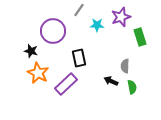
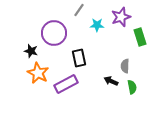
purple circle: moved 1 px right, 2 px down
purple rectangle: rotated 15 degrees clockwise
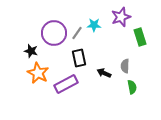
gray line: moved 2 px left, 23 px down
cyan star: moved 3 px left
black arrow: moved 7 px left, 8 px up
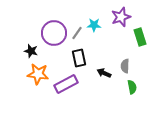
orange star: moved 1 px down; rotated 20 degrees counterclockwise
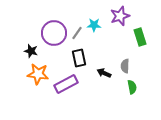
purple star: moved 1 px left, 1 px up
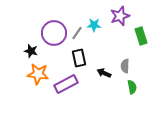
green rectangle: moved 1 px right, 1 px up
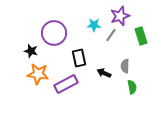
gray line: moved 34 px right, 2 px down
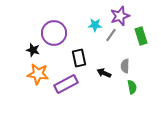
cyan star: moved 1 px right
black star: moved 2 px right, 1 px up
